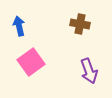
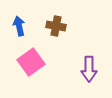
brown cross: moved 24 px left, 2 px down
purple arrow: moved 2 px up; rotated 20 degrees clockwise
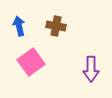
purple arrow: moved 2 px right
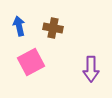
brown cross: moved 3 px left, 2 px down
pink square: rotated 8 degrees clockwise
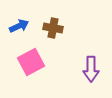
blue arrow: rotated 78 degrees clockwise
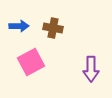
blue arrow: rotated 24 degrees clockwise
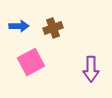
brown cross: rotated 30 degrees counterclockwise
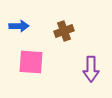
brown cross: moved 11 px right, 3 px down
pink square: rotated 32 degrees clockwise
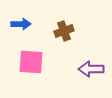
blue arrow: moved 2 px right, 2 px up
purple arrow: rotated 90 degrees clockwise
